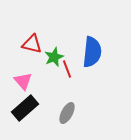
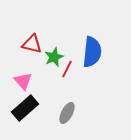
red line: rotated 48 degrees clockwise
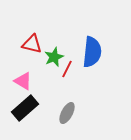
pink triangle: rotated 18 degrees counterclockwise
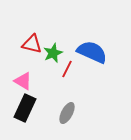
blue semicircle: rotated 72 degrees counterclockwise
green star: moved 1 px left, 4 px up
black rectangle: rotated 24 degrees counterclockwise
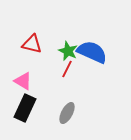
green star: moved 15 px right, 2 px up; rotated 24 degrees counterclockwise
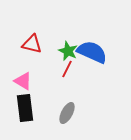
black rectangle: rotated 32 degrees counterclockwise
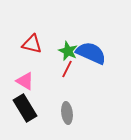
blue semicircle: moved 1 px left, 1 px down
pink triangle: moved 2 px right
black rectangle: rotated 24 degrees counterclockwise
gray ellipse: rotated 35 degrees counterclockwise
